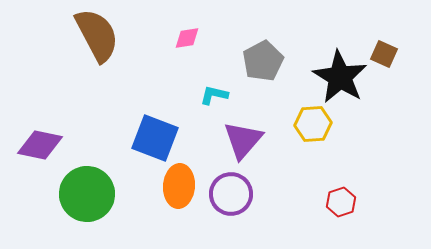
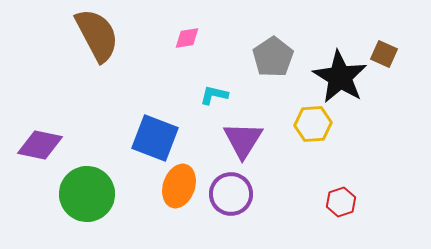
gray pentagon: moved 10 px right, 4 px up; rotated 6 degrees counterclockwise
purple triangle: rotated 9 degrees counterclockwise
orange ellipse: rotated 15 degrees clockwise
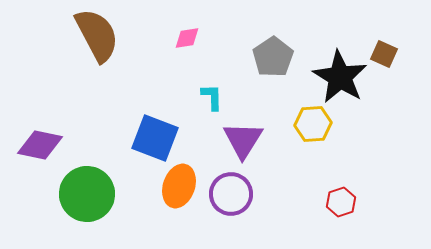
cyan L-shape: moved 2 px left, 2 px down; rotated 76 degrees clockwise
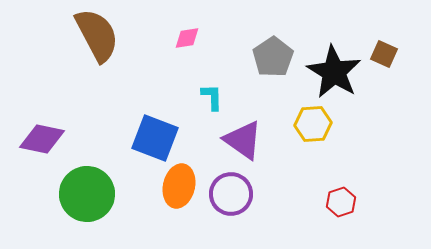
black star: moved 6 px left, 5 px up
purple triangle: rotated 27 degrees counterclockwise
purple diamond: moved 2 px right, 6 px up
orange ellipse: rotated 6 degrees counterclockwise
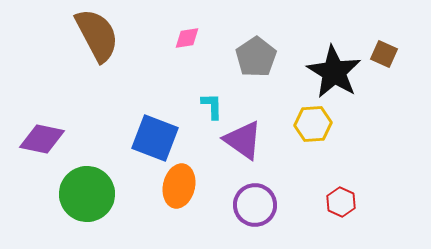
gray pentagon: moved 17 px left
cyan L-shape: moved 9 px down
purple circle: moved 24 px right, 11 px down
red hexagon: rotated 16 degrees counterclockwise
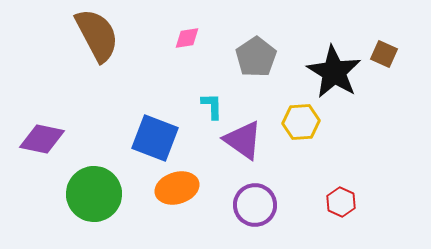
yellow hexagon: moved 12 px left, 2 px up
orange ellipse: moved 2 px left, 2 px down; rotated 60 degrees clockwise
green circle: moved 7 px right
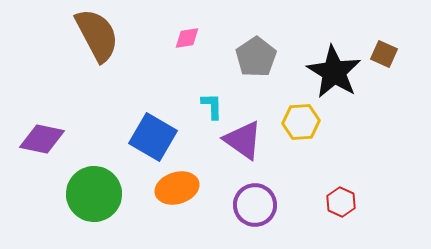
blue square: moved 2 px left, 1 px up; rotated 9 degrees clockwise
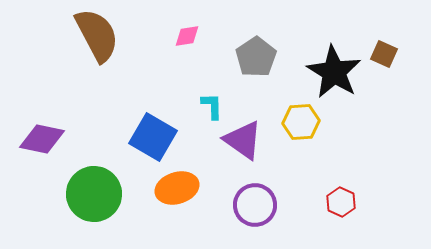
pink diamond: moved 2 px up
